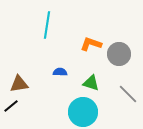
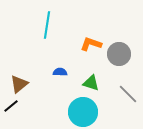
brown triangle: rotated 30 degrees counterclockwise
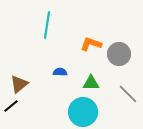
green triangle: rotated 18 degrees counterclockwise
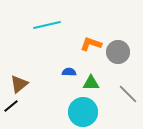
cyan line: rotated 68 degrees clockwise
gray circle: moved 1 px left, 2 px up
blue semicircle: moved 9 px right
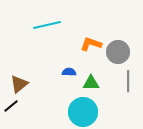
gray line: moved 13 px up; rotated 45 degrees clockwise
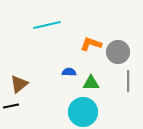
black line: rotated 28 degrees clockwise
